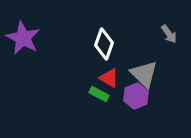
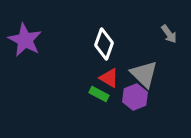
purple star: moved 2 px right, 2 px down
purple hexagon: moved 1 px left, 1 px down
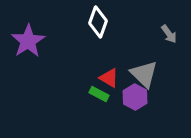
purple star: moved 3 px right, 1 px down; rotated 12 degrees clockwise
white diamond: moved 6 px left, 22 px up
purple hexagon: rotated 10 degrees counterclockwise
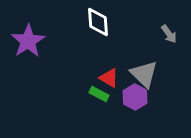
white diamond: rotated 24 degrees counterclockwise
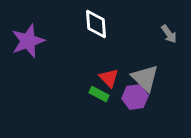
white diamond: moved 2 px left, 2 px down
purple star: rotated 12 degrees clockwise
gray triangle: moved 1 px right, 4 px down
red triangle: rotated 15 degrees clockwise
purple hexagon: rotated 25 degrees clockwise
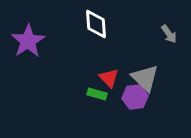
purple star: rotated 12 degrees counterclockwise
green rectangle: moved 2 px left; rotated 12 degrees counterclockwise
